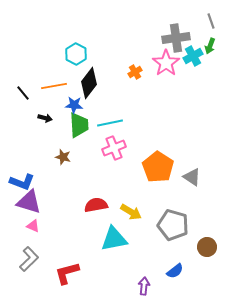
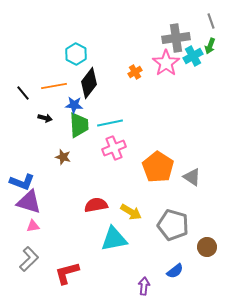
pink triangle: rotated 32 degrees counterclockwise
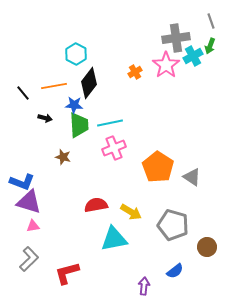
pink star: moved 2 px down
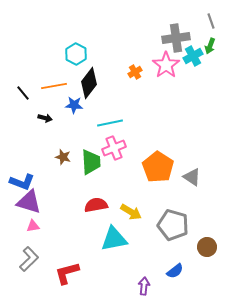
green trapezoid: moved 12 px right, 37 px down
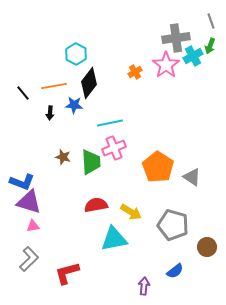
black arrow: moved 5 px right, 5 px up; rotated 80 degrees clockwise
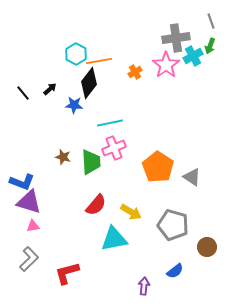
orange line: moved 45 px right, 25 px up
black arrow: moved 24 px up; rotated 136 degrees counterclockwise
red semicircle: rotated 140 degrees clockwise
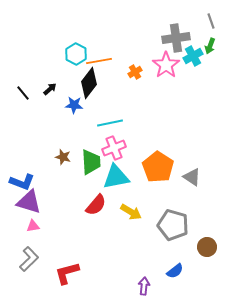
cyan triangle: moved 2 px right, 62 px up
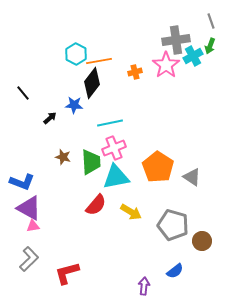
gray cross: moved 2 px down
orange cross: rotated 16 degrees clockwise
black diamond: moved 3 px right
black arrow: moved 29 px down
purple triangle: moved 6 px down; rotated 12 degrees clockwise
brown circle: moved 5 px left, 6 px up
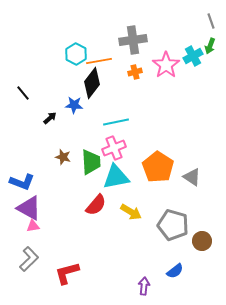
gray cross: moved 43 px left
cyan line: moved 6 px right, 1 px up
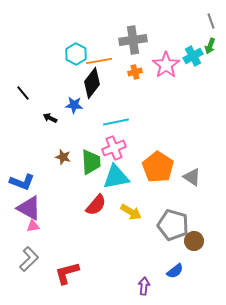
black arrow: rotated 112 degrees counterclockwise
brown circle: moved 8 px left
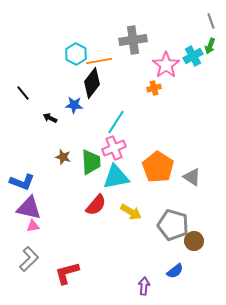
orange cross: moved 19 px right, 16 px down
cyan line: rotated 45 degrees counterclockwise
purple triangle: rotated 16 degrees counterclockwise
